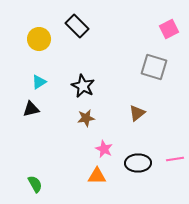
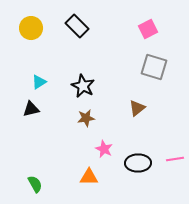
pink square: moved 21 px left
yellow circle: moved 8 px left, 11 px up
brown triangle: moved 5 px up
orange triangle: moved 8 px left, 1 px down
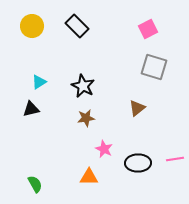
yellow circle: moved 1 px right, 2 px up
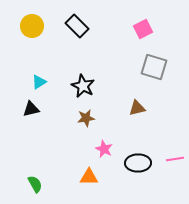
pink square: moved 5 px left
brown triangle: rotated 24 degrees clockwise
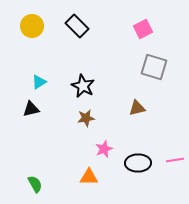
pink star: rotated 24 degrees clockwise
pink line: moved 1 px down
